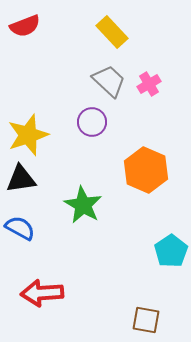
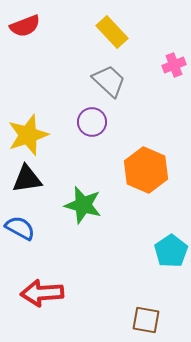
pink cross: moved 25 px right, 19 px up; rotated 10 degrees clockwise
black triangle: moved 6 px right
green star: rotated 15 degrees counterclockwise
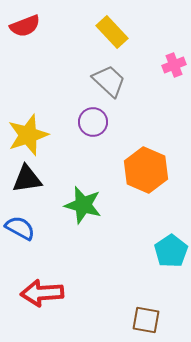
purple circle: moved 1 px right
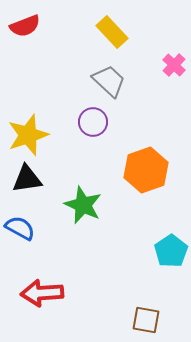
pink cross: rotated 25 degrees counterclockwise
orange hexagon: rotated 18 degrees clockwise
green star: rotated 9 degrees clockwise
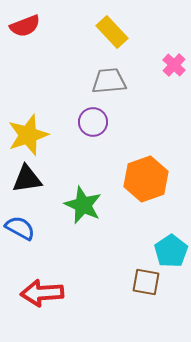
gray trapezoid: rotated 48 degrees counterclockwise
orange hexagon: moved 9 px down
brown square: moved 38 px up
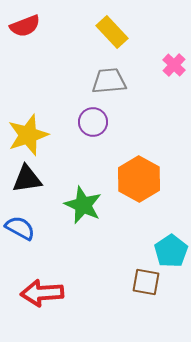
orange hexagon: moved 7 px left; rotated 12 degrees counterclockwise
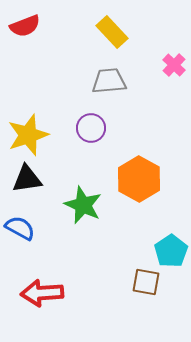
purple circle: moved 2 px left, 6 px down
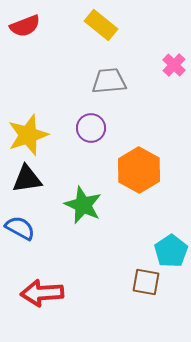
yellow rectangle: moved 11 px left, 7 px up; rotated 8 degrees counterclockwise
orange hexagon: moved 9 px up
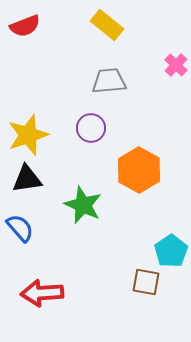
yellow rectangle: moved 6 px right
pink cross: moved 2 px right
blue semicircle: rotated 20 degrees clockwise
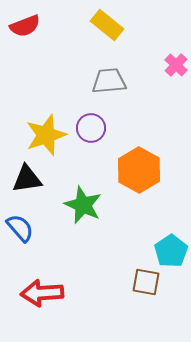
yellow star: moved 18 px right
